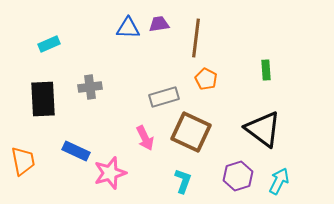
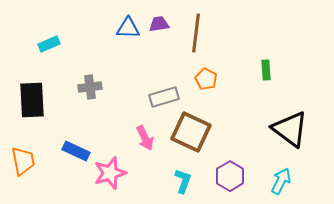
brown line: moved 5 px up
black rectangle: moved 11 px left, 1 px down
black triangle: moved 27 px right
purple hexagon: moved 8 px left; rotated 12 degrees counterclockwise
cyan arrow: moved 2 px right
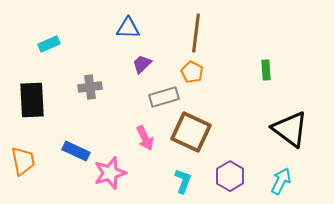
purple trapezoid: moved 17 px left, 40 px down; rotated 35 degrees counterclockwise
orange pentagon: moved 14 px left, 7 px up
